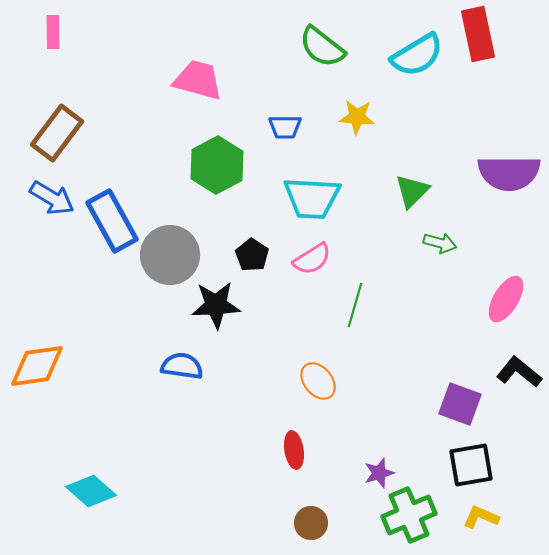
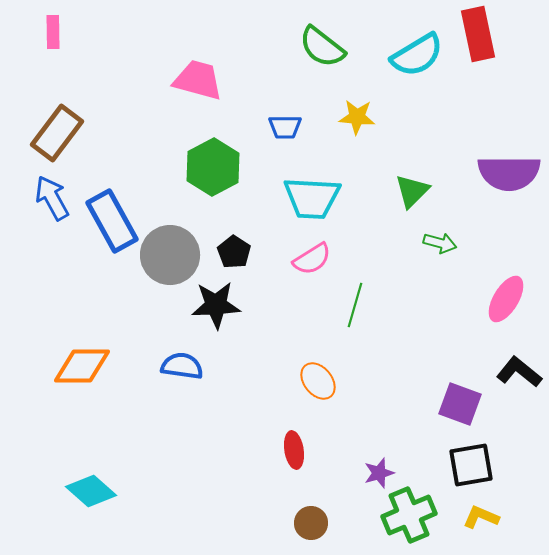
green hexagon: moved 4 px left, 2 px down
blue arrow: rotated 150 degrees counterclockwise
black pentagon: moved 18 px left, 3 px up
orange diamond: moved 45 px right; rotated 8 degrees clockwise
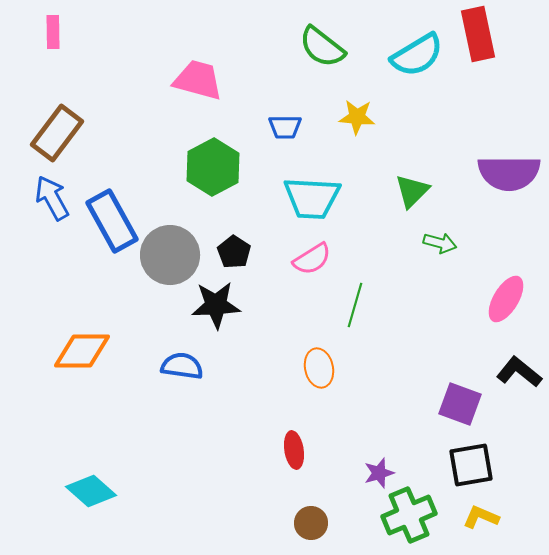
orange diamond: moved 15 px up
orange ellipse: moved 1 px right, 13 px up; rotated 27 degrees clockwise
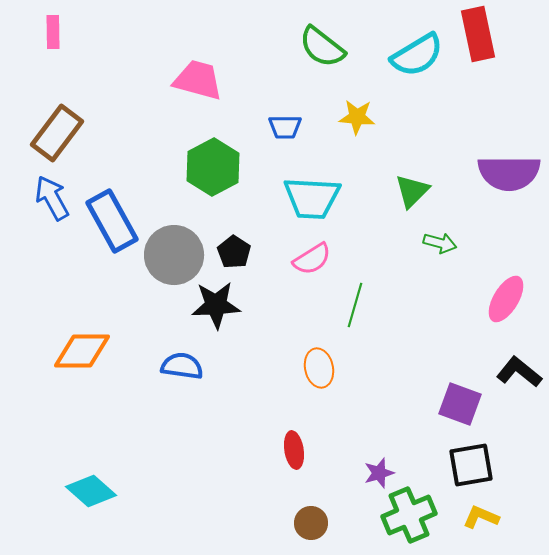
gray circle: moved 4 px right
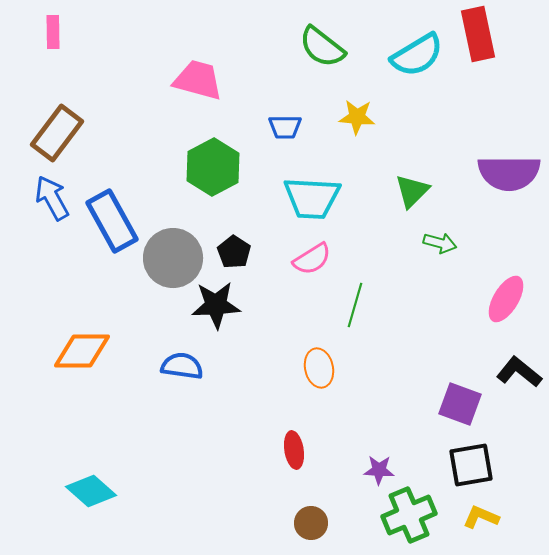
gray circle: moved 1 px left, 3 px down
purple star: moved 3 px up; rotated 20 degrees clockwise
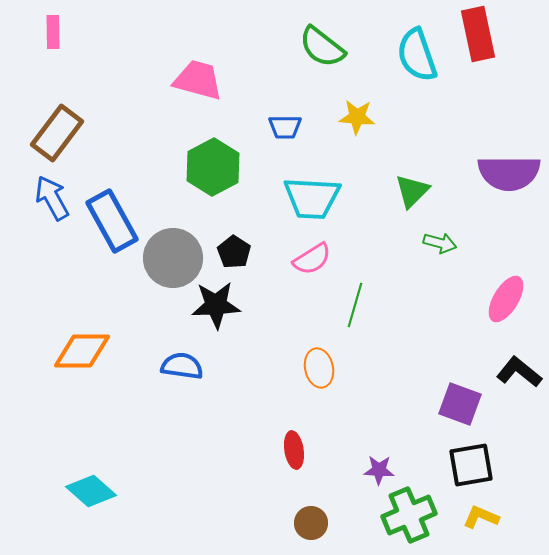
cyan semicircle: rotated 102 degrees clockwise
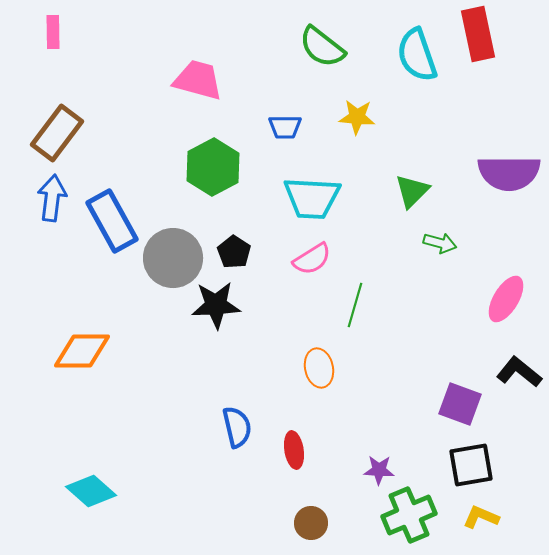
blue arrow: rotated 36 degrees clockwise
blue semicircle: moved 55 px right, 61 px down; rotated 69 degrees clockwise
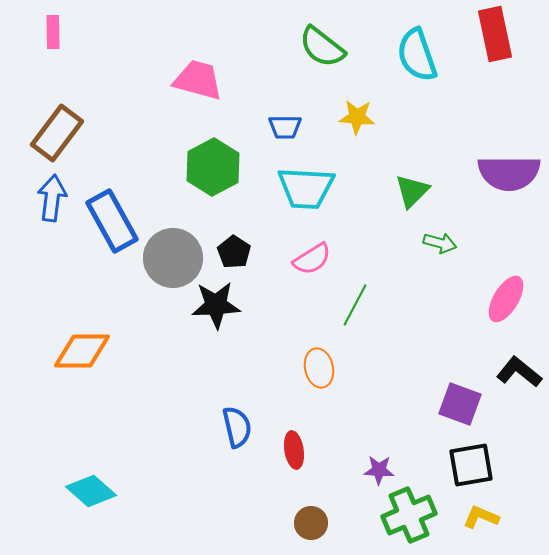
red rectangle: moved 17 px right
cyan trapezoid: moved 6 px left, 10 px up
green line: rotated 12 degrees clockwise
